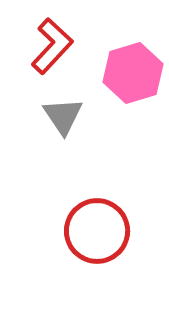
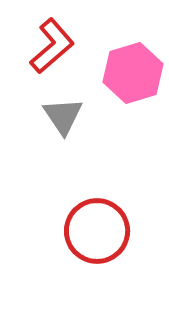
red L-shape: rotated 6 degrees clockwise
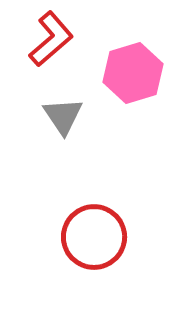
red L-shape: moved 1 px left, 7 px up
red circle: moved 3 px left, 6 px down
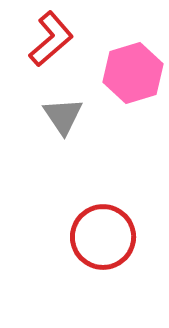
red circle: moved 9 px right
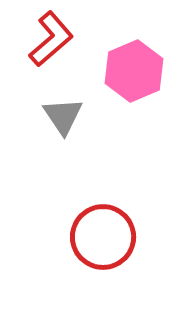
pink hexagon: moved 1 px right, 2 px up; rotated 6 degrees counterclockwise
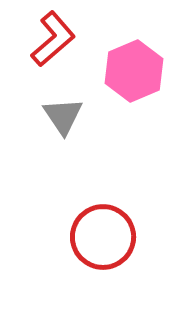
red L-shape: moved 2 px right
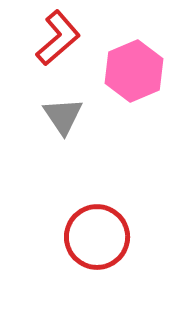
red L-shape: moved 5 px right, 1 px up
red circle: moved 6 px left
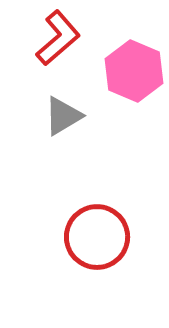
pink hexagon: rotated 14 degrees counterclockwise
gray triangle: rotated 33 degrees clockwise
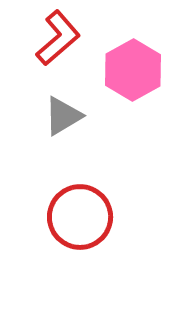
pink hexagon: moved 1 px left, 1 px up; rotated 8 degrees clockwise
red circle: moved 17 px left, 20 px up
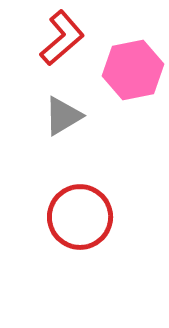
red L-shape: moved 4 px right
pink hexagon: rotated 18 degrees clockwise
